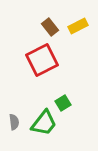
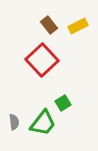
brown rectangle: moved 1 px left, 2 px up
red square: rotated 16 degrees counterclockwise
green trapezoid: moved 1 px left
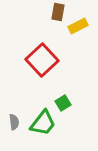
brown rectangle: moved 9 px right, 13 px up; rotated 48 degrees clockwise
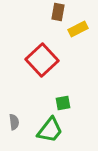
yellow rectangle: moved 3 px down
green square: rotated 21 degrees clockwise
green trapezoid: moved 7 px right, 7 px down
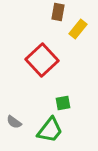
yellow rectangle: rotated 24 degrees counterclockwise
gray semicircle: rotated 133 degrees clockwise
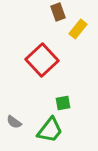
brown rectangle: rotated 30 degrees counterclockwise
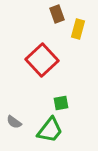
brown rectangle: moved 1 px left, 2 px down
yellow rectangle: rotated 24 degrees counterclockwise
green square: moved 2 px left
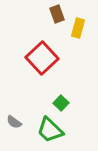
yellow rectangle: moved 1 px up
red square: moved 2 px up
green square: rotated 35 degrees counterclockwise
green trapezoid: rotated 96 degrees clockwise
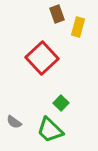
yellow rectangle: moved 1 px up
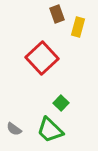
gray semicircle: moved 7 px down
